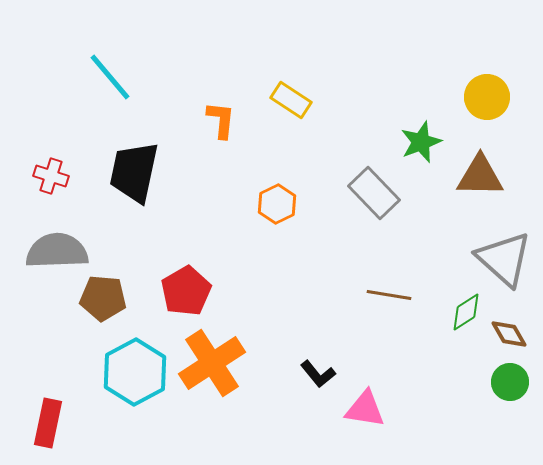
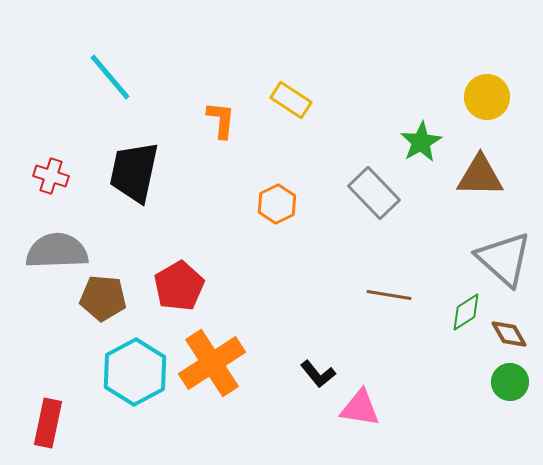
green star: rotated 9 degrees counterclockwise
red pentagon: moved 7 px left, 5 px up
pink triangle: moved 5 px left, 1 px up
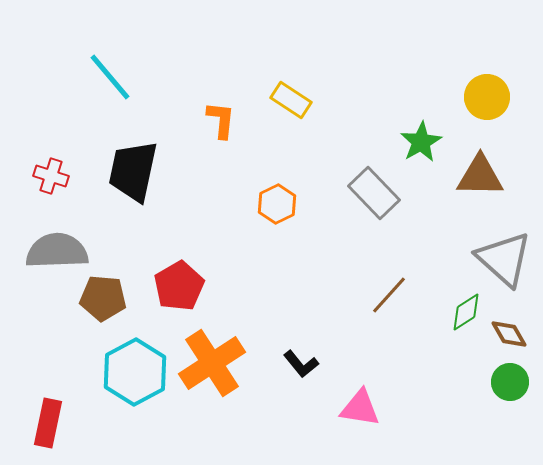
black trapezoid: moved 1 px left, 1 px up
brown line: rotated 57 degrees counterclockwise
black L-shape: moved 17 px left, 10 px up
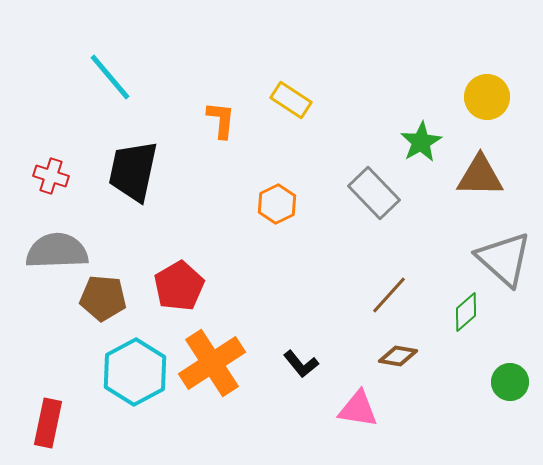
green diamond: rotated 9 degrees counterclockwise
brown diamond: moved 111 px left, 22 px down; rotated 51 degrees counterclockwise
pink triangle: moved 2 px left, 1 px down
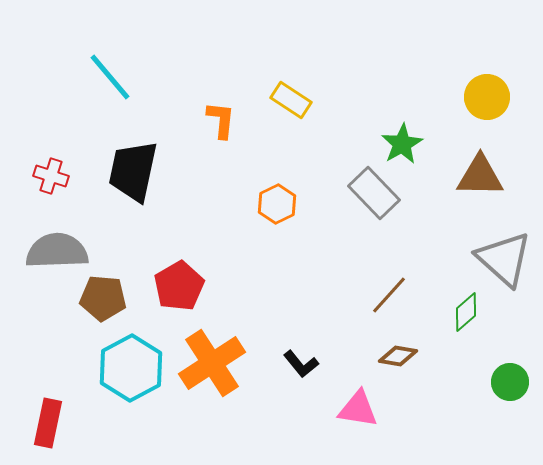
green star: moved 19 px left, 2 px down
cyan hexagon: moved 4 px left, 4 px up
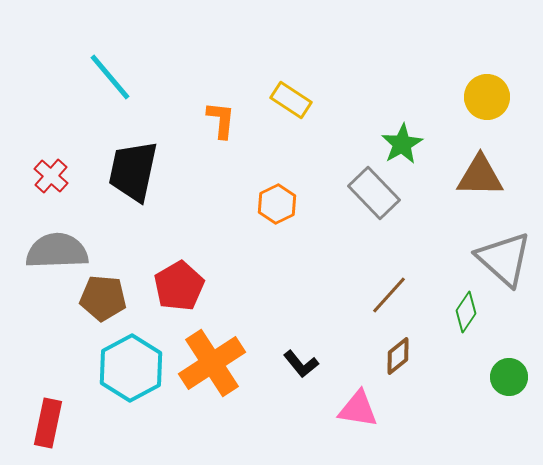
red cross: rotated 24 degrees clockwise
green diamond: rotated 15 degrees counterclockwise
brown diamond: rotated 48 degrees counterclockwise
green circle: moved 1 px left, 5 px up
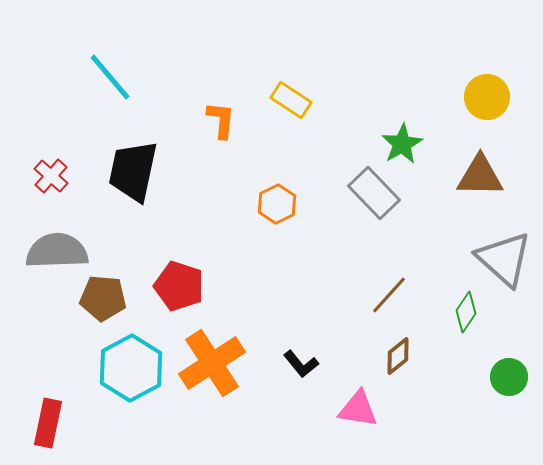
red pentagon: rotated 24 degrees counterclockwise
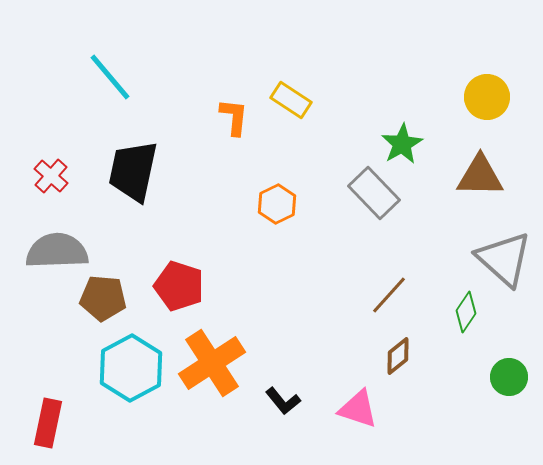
orange L-shape: moved 13 px right, 3 px up
black L-shape: moved 18 px left, 37 px down
pink triangle: rotated 9 degrees clockwise
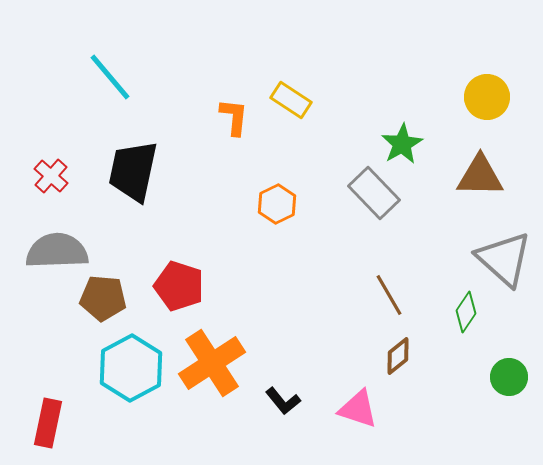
brown line: rotated 72 degrees counterclockwise
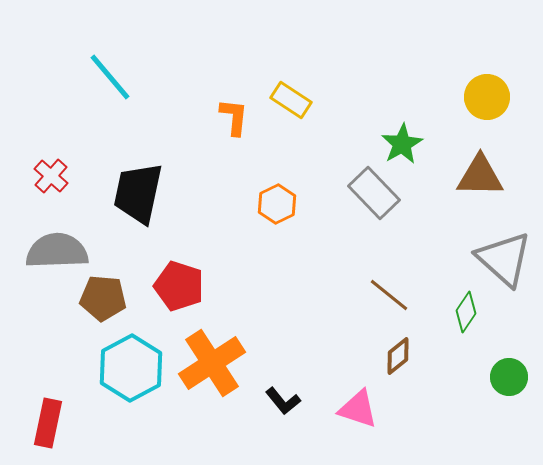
black trapezoid: moved 5 px right, 22 px down
brown line: rotated 21 degrees counterclockwise
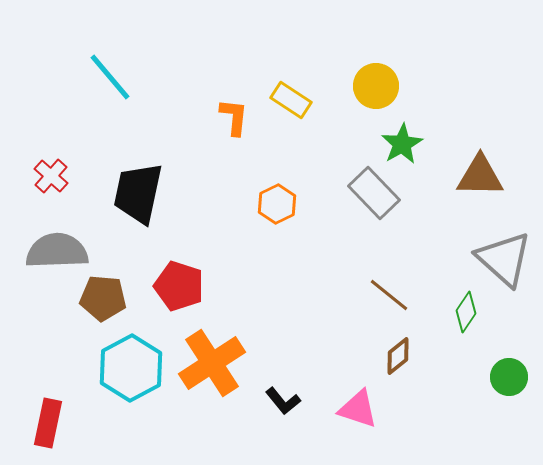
yellow circle: moved 111 px left, 11 px up
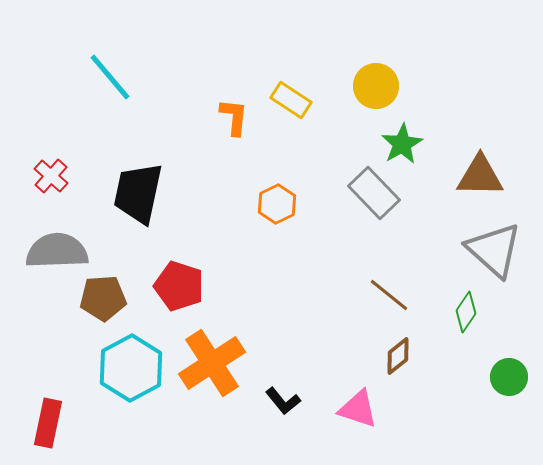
gray triangle: moved 10 px left, 9 px up
brown pentagon: rotated 9 degrees counterclockwise
